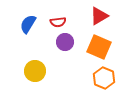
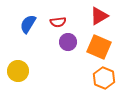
purple circle: moved 3 px right
yellow circle: moved 17 px left
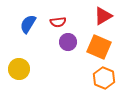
red triangle: moved 4 px right
yellow circle: moved 1 px right, 2 px up
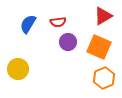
yellow circle: moved 1 px left
orange hexagon: rotated 15 degrees clockwise
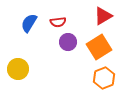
blue semicircle: moved 1 px right, 1 px up
orange square: rotated 35 degrees clockwise
